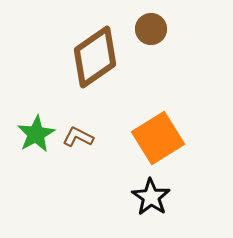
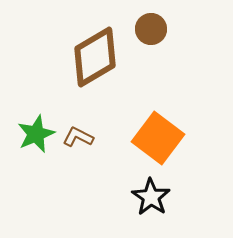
brown diamond: rotated 4 degrees clockwise
green star: rotated 6 degrees clockwise
orange square: rotated 21 degrees counterclockwise
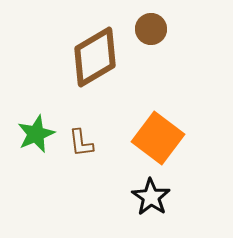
brown L-shape: moved 3 px right, 6 px down; rotated 124 degrees counterclockwise
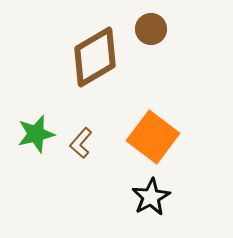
green star: rotated 9 degrees clockwise
orange square: moved 5 px left, 1 px up
brown L-shape: rotated 48 degrees clockwise
black star: rotated 9 degrees clockwise
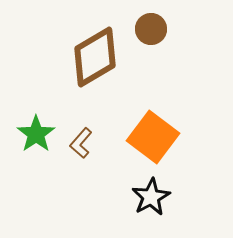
green star: rotated 21 degrees counterclockwise
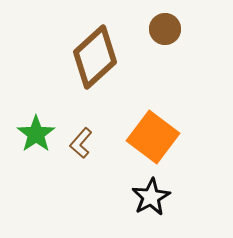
brown circle: moved 14 px right
brown diamond: rotated 12 degrees counterclockwise
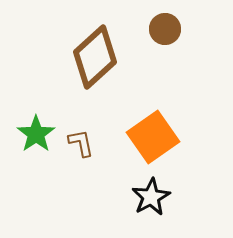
orange square: rotated 18 degrees clockwise
brown L-shape: rotated 128 degrees clockwise
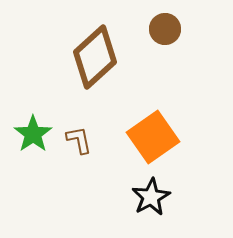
green star: moved 3 px left
brown L-shape: moved 2 px left, 3 px up
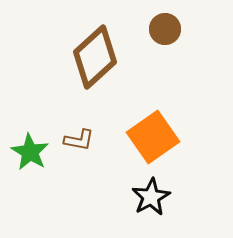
green star: moved 3 px left, 18 px down; rotated 6 degrees counterclockwise
brown L-shape: rotated 112 degrees clockwise
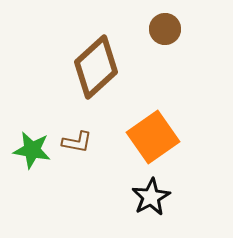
brown diamond: moved 1 px right, 10 px down
brown L-shape: moved 2 px left, 2 px down
green star: moved 2 px right, 2 px up; rotated 21 degrees counterclockwise
